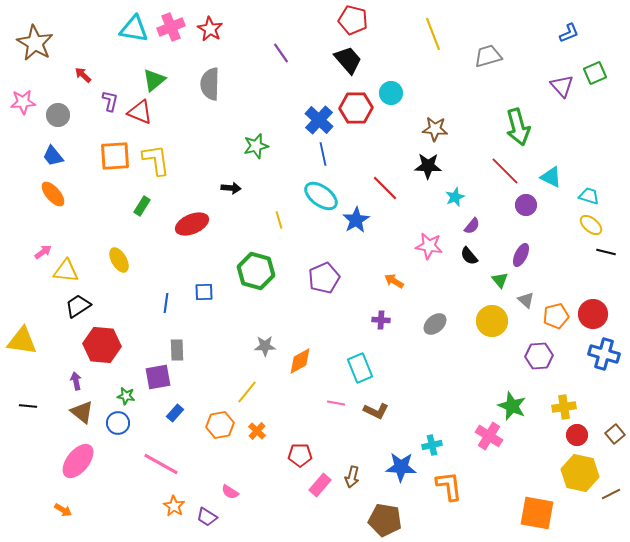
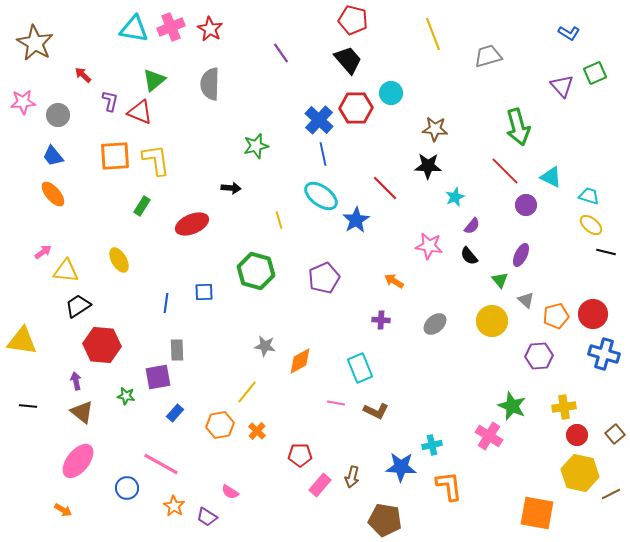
blue L-shape at (569, 33): rotated 55 degrees clockwise
gray star at (265, 346): rotated 10 degrees clockwise
blue circle at (118, 423): moved 9 px right, 65 px down
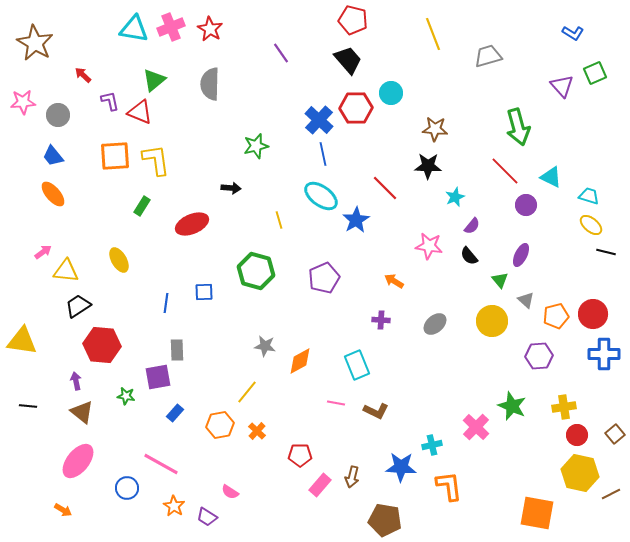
blue L-shape at (569, 33): moved 4 px right
purple L-shape at (110, 101): rotated 25 degrees counterclockwise
blue cross at (604, 354): rotated 16 degrees counterclockwise
cyan rectangle at (360, 368): moved 3 px left, 3 px up
pink cross at (489, 436): moved 13 px left, 9 px up; rotated 12 degrees clockwise
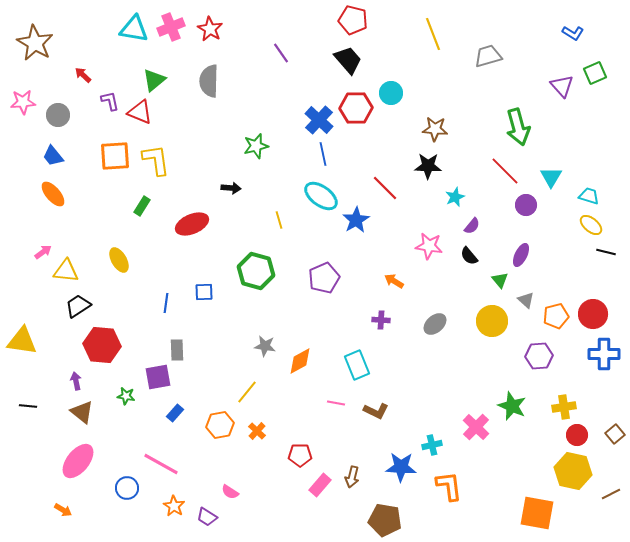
gray semicircle at (210, 84): moved 1 px left, 3 px up
cyan triangle at (551, 177): rotated 35 degrees clockwise
yellow hexagon at (580, 473): moved 7 px left, 2 px up
